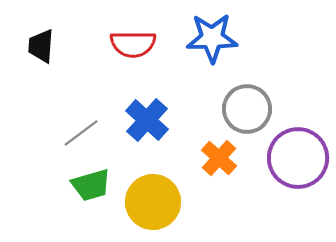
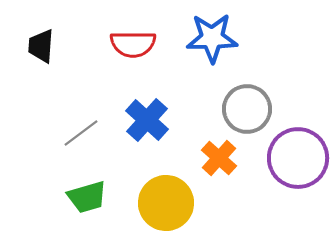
green trapezoid: moved 4 px left, 12 px down
yellow circle: moved 13 px right, 1 px down
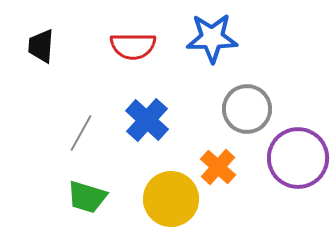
red semicircle: moved 2 px down
gray line: rotated 24 degrees counterclockwise
orange cross: moved 1 px left, 9 px down
green trapezoid: rotated 33 degrees clockwise
yellow circle: moved 5 px right, 4 px up
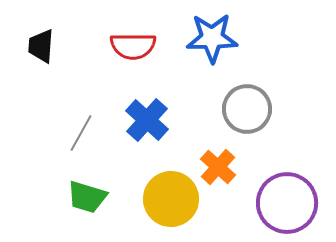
purple circle: moved 11 px left, 45 px down
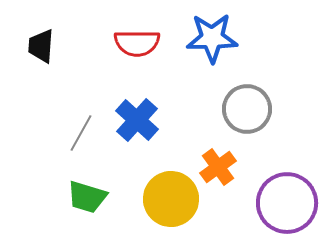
red semicircle: moved 4 px right, 3 px up
blue cross: moved 10 px left
orange cross: rotated 12 degrees clockwise
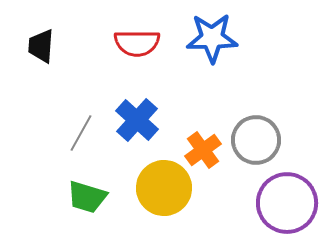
gray circle: moved 9 px right, 31 px down
orange cross: moved 15 px left, 17 px up
yellow circle: moved 7 px left, 11 px up
